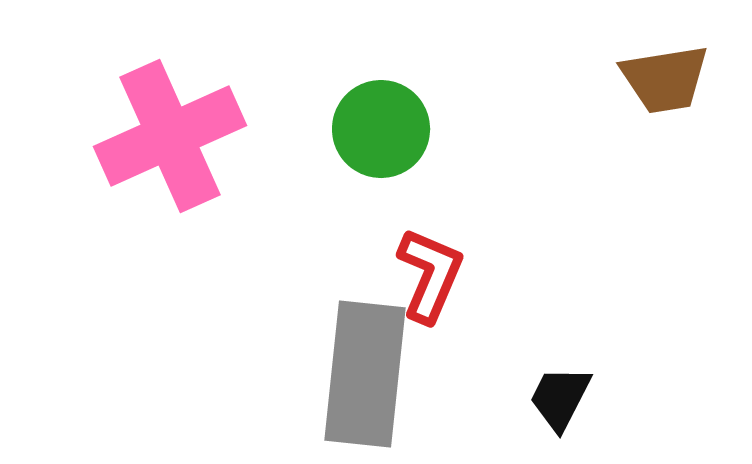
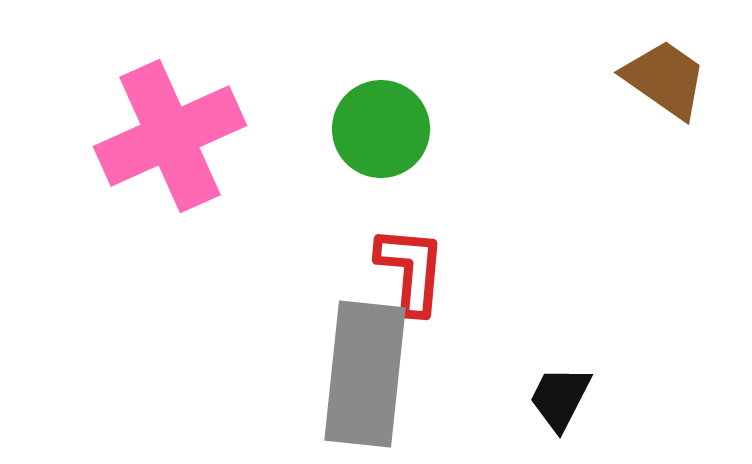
brown trapezoid: rotated 136 degrees counterclockwise
red L-shape: moved 19 px left, 5 px up; rotated 18 degrees counterclockwise
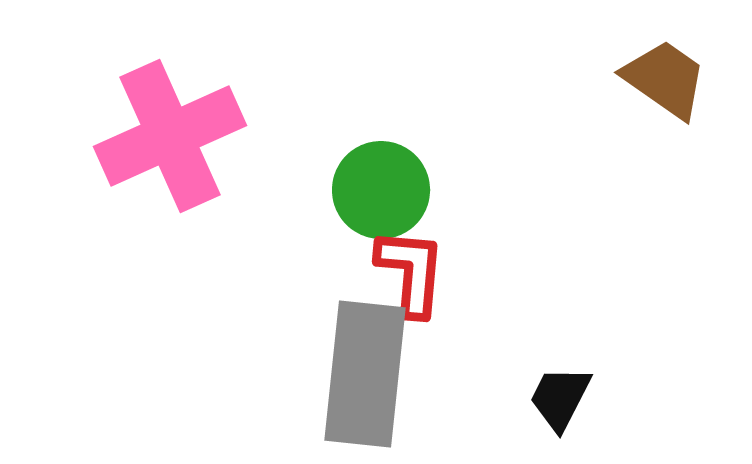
green circle: moved 61 px down
red L-shape: moved 2 px down
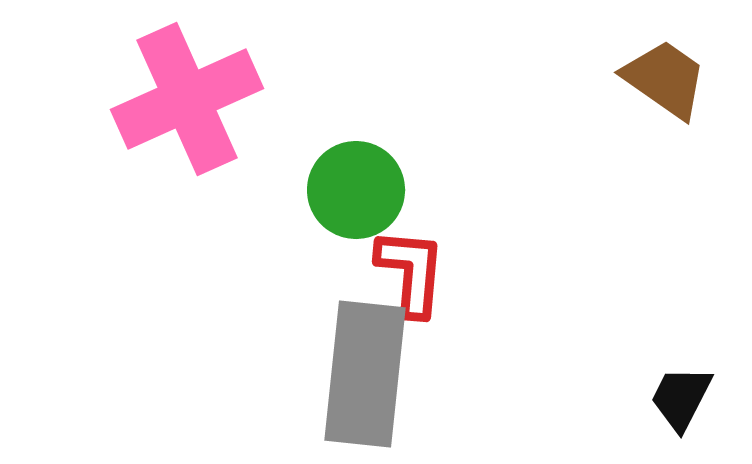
pink cross: moved 17 px right, 37 px up
green circle: moved 25 px left
black trapezoid: moved 121 px right
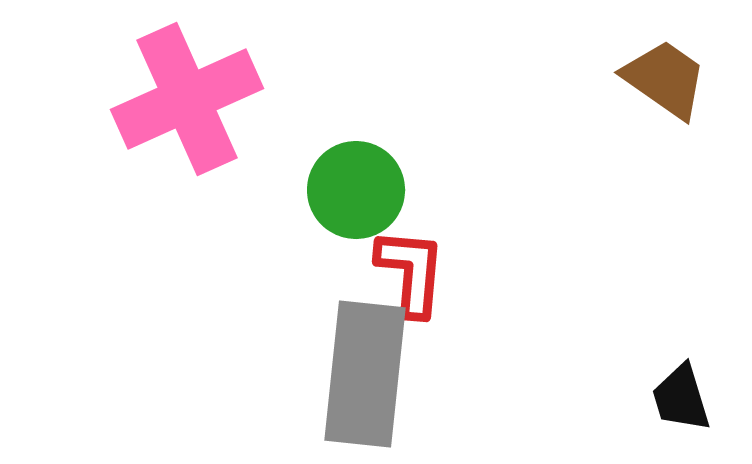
black trapezoid: rotated 44 degrees counterclockwise
